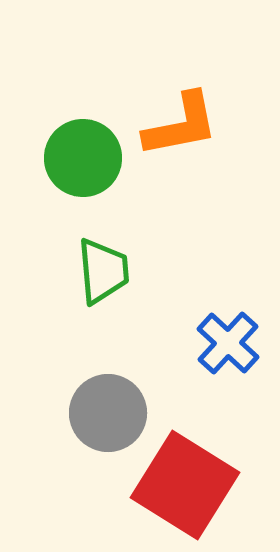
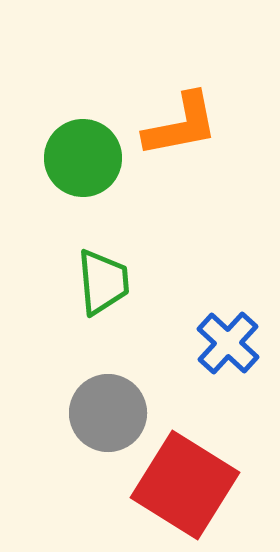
green trapezoid: moved 11 px down
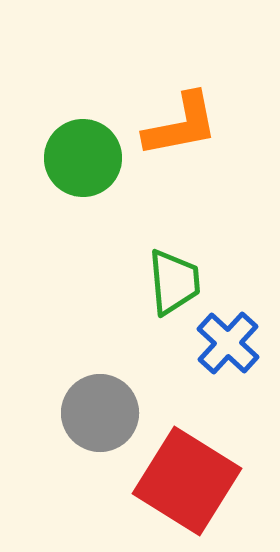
green trapezoid: moved 71 px right
gray circle: moved 8 px left
red square: moved 2 px right, 4 px up
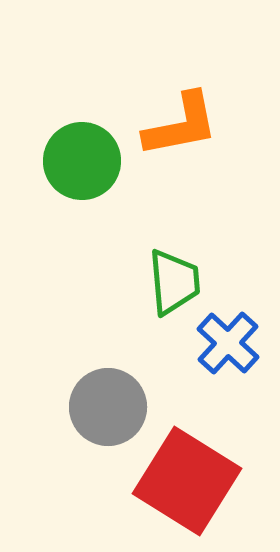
green circle: moved 1 px left, 3 px down
gray circle: moved 8 px right, 6 px up
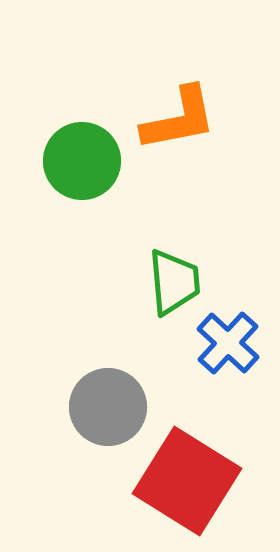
orange L-shape: moved 2 px left, 6 px up
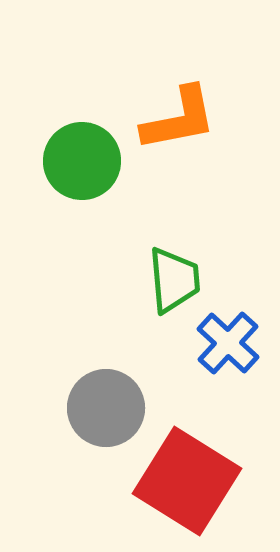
green trapezoid: moved 2 px up
gray circle: moved 2 px left, 1 px down
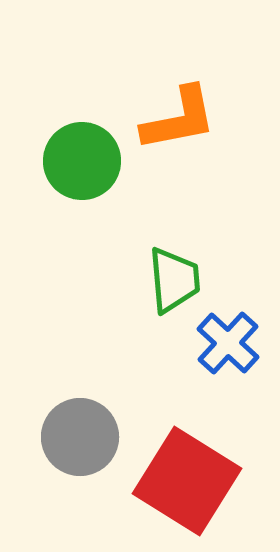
gray circle: moved 26 px left, 29 px down
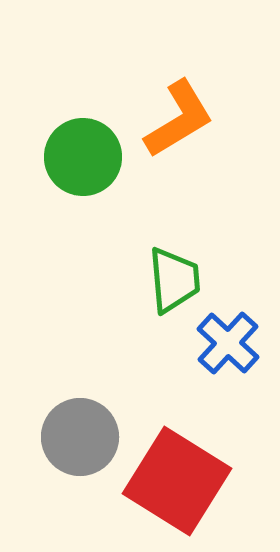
orange L-shape: rotated 20 degrees counterclockwise
green circle: moved 1 px right, 4 px up
red square: moved 10 px left
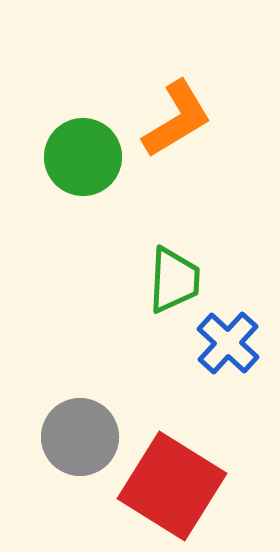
orange L-shape: moved 2 px left
green trapezoid: rotated 8 degrees clockwise
red square: moved 5 px left, 5 px down
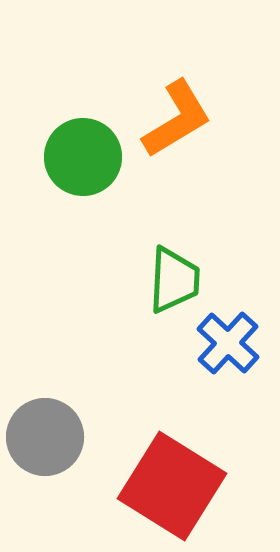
gray circle: moved 35 px left
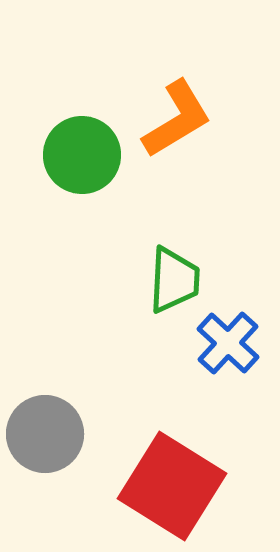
green circle: moved 1 px left, 2 px up
gray circle: moved 3 px up
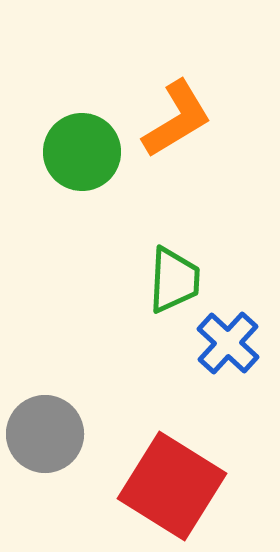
green circle: moved 3 px up
